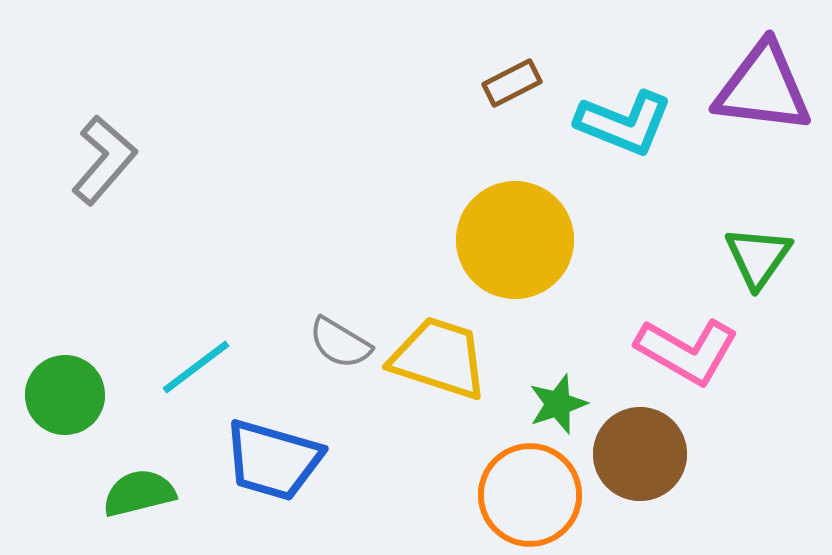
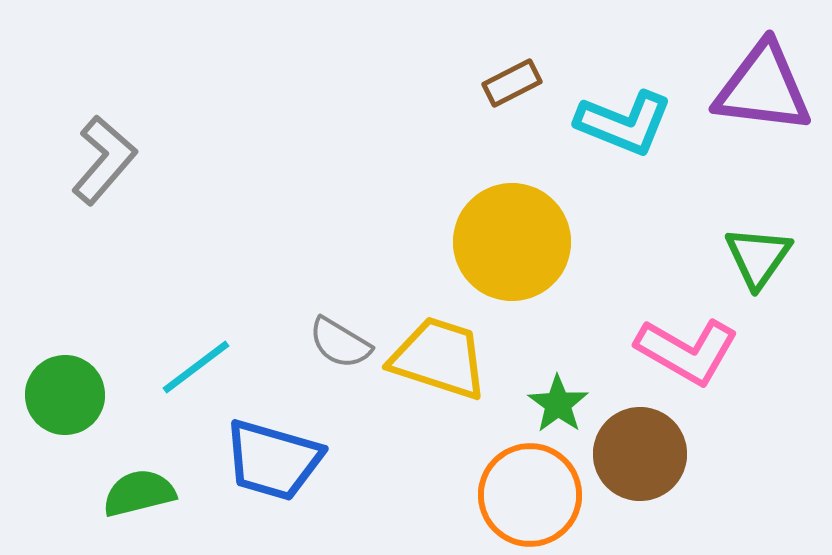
yellow circle: moved 3 px left, 2 px down
green star: rotated 18 degrees counterclockwise
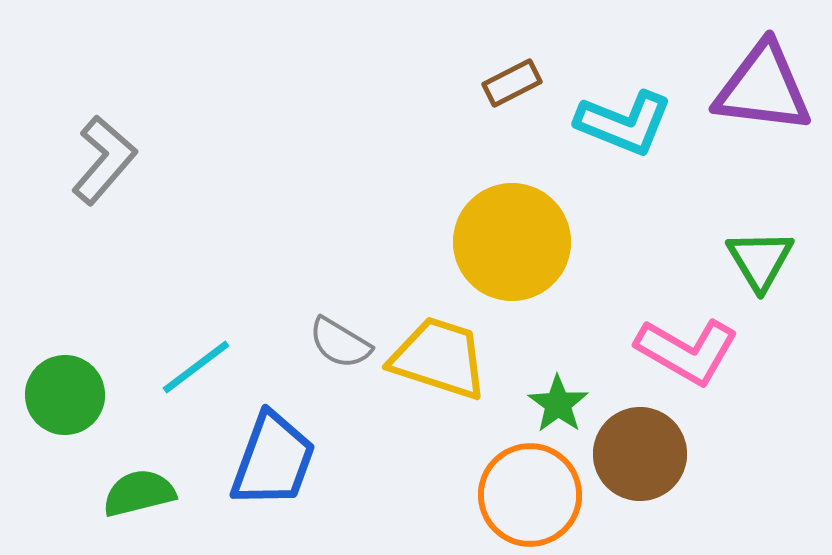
green triangle: moved 2 px right, 3 px down; rotated 6 degrees counterclockwise
blue trapezoid: rotated 86 degrees counterclockwise
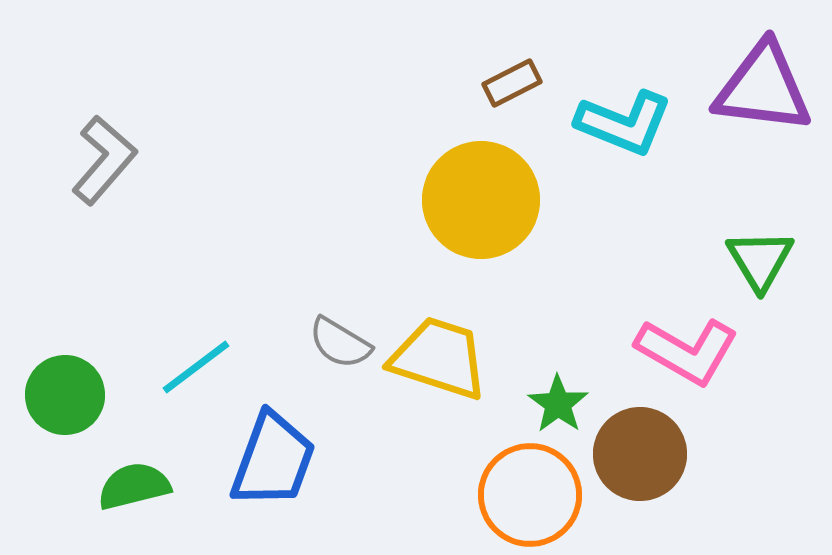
yellow circle: moved 31 px left, 42 px up
green semicircle: moved 5 px left, 7 px up
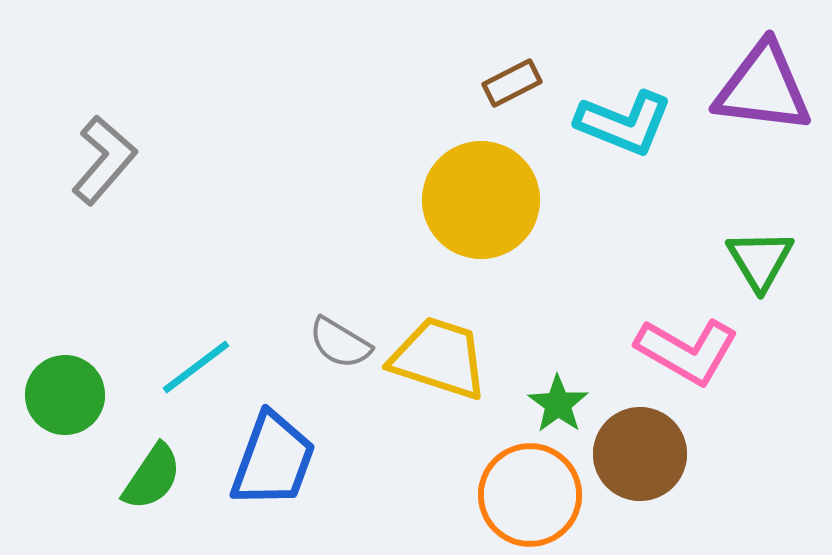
green semicircle: moved 18 px right, 9 px up; rotated 138 degrees clockwise
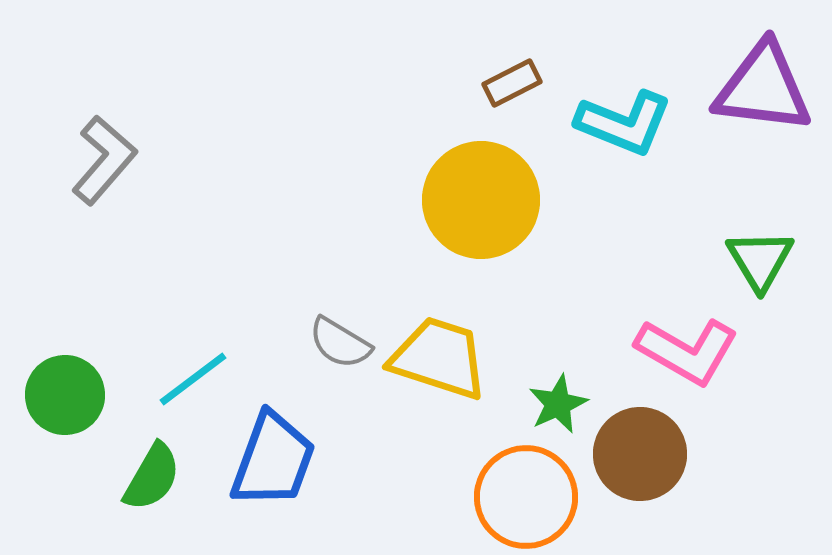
cyan line: moved 3 px left, 12 px down
green star: rotated 12 degrees clockwise
green semicircle: rotated 4 degrees counterclockwise
orange circle: moved 4 px left, 2 px down
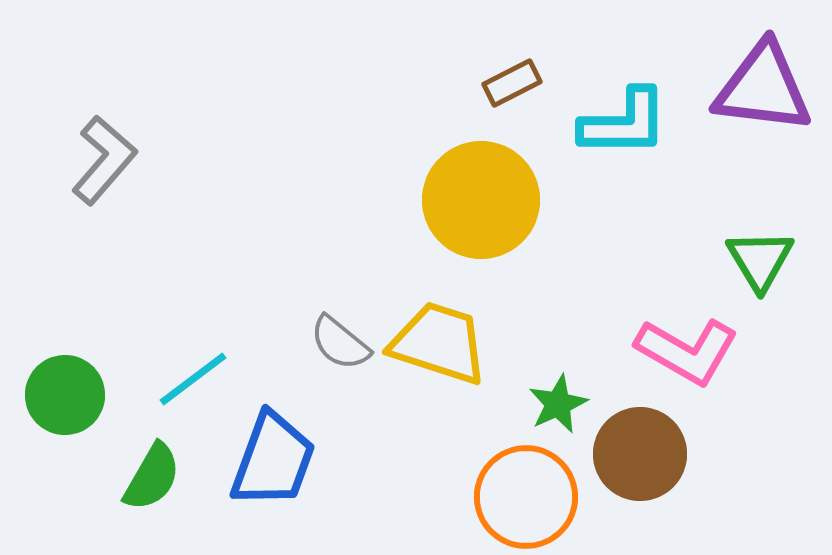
cyan L-shape: rotated 22 degrees counterclockwise
gray semicircle: rotated 8 degrees clockwise
yellow trapezoid: moved 15 px up
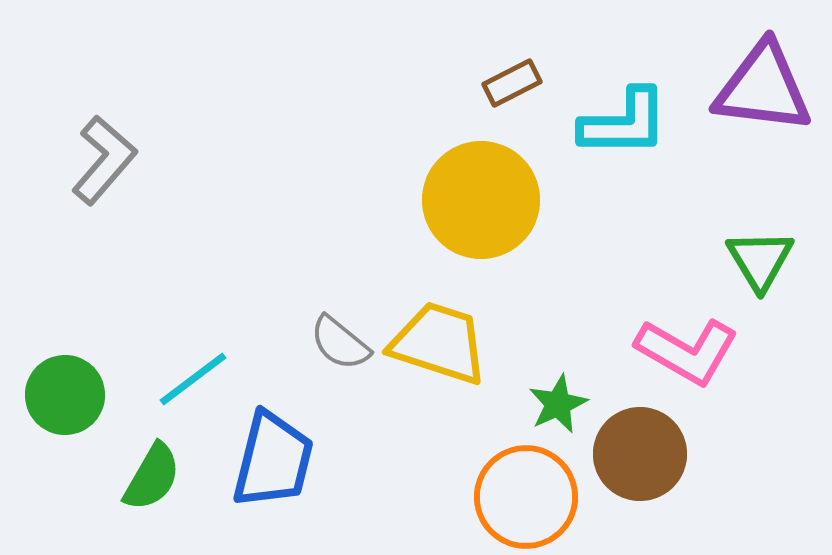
blue trapezoid: rotated 6 degrees counterclockwise
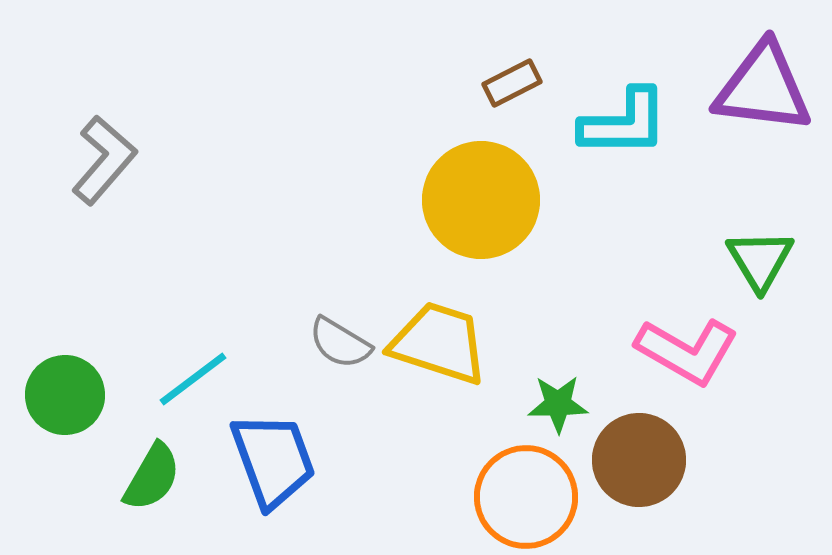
gray semicircle: rotated 8 degrees counterclockwise
green star: rotated 24 degrees clockwise
brown circle: moved 1 px left, 6 px down
blue trapezoid: rotated 34 degrees counterclockwise
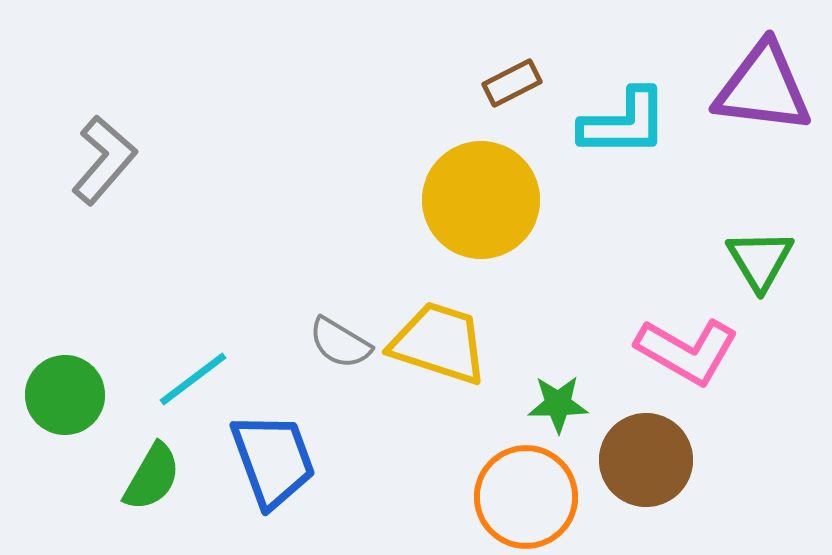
brown circle: moved 7 px right
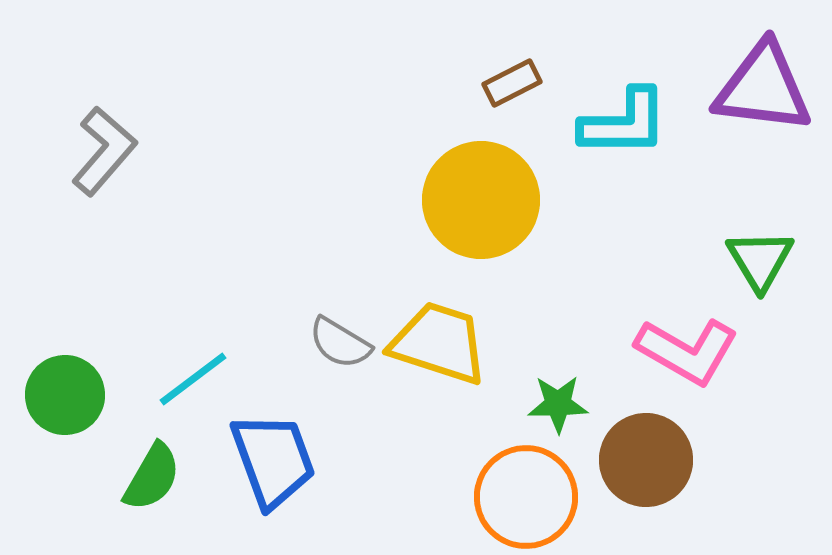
gray L-shape: moved 9 px up
